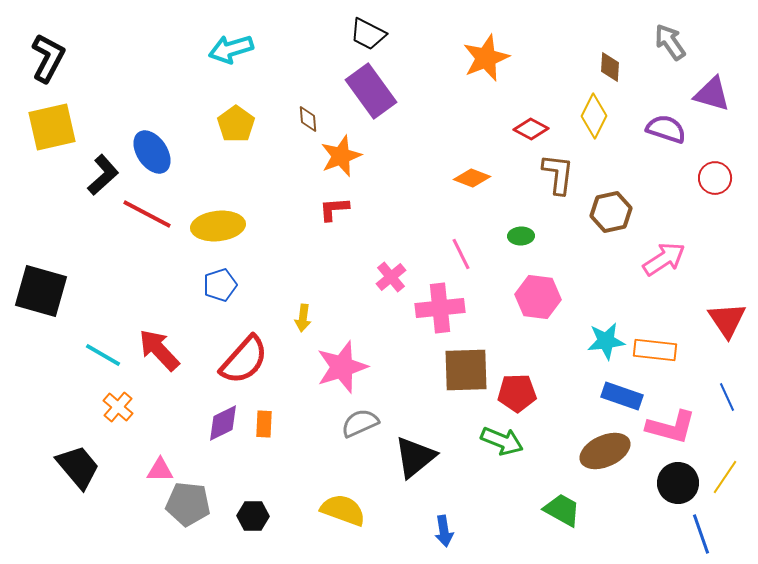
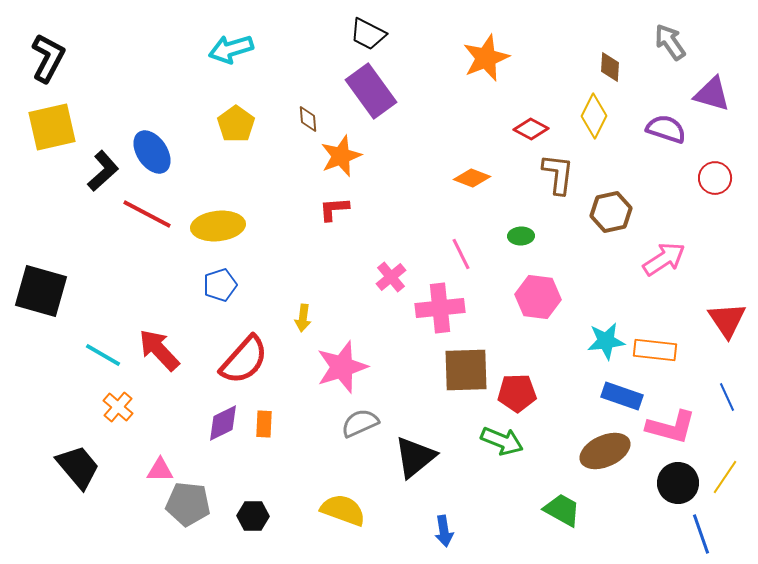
black L-shape at (103, 175): moved 4 px up
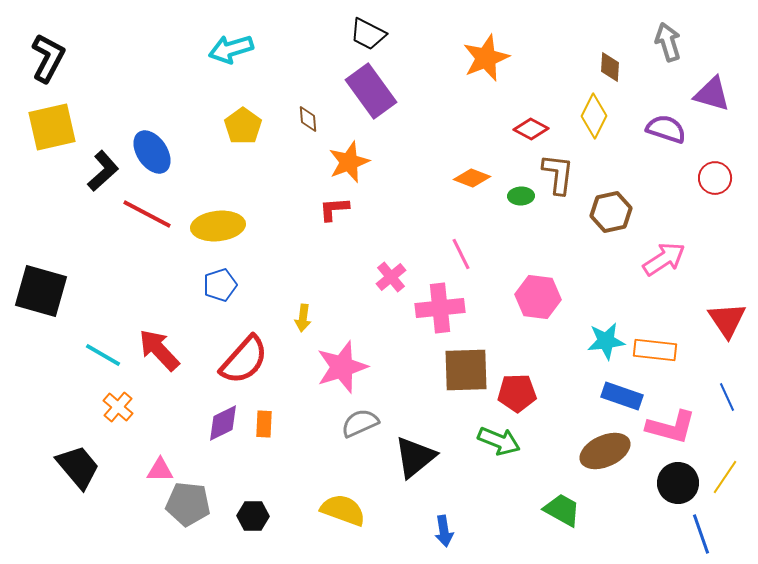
gray arrow at (670, 42): moved 2 px left; rotated 18 degrees clockwise
yellow pentagon at (236, 124): moved 7 px right, 2 px down
orange star at (341, 156): moved 8 px right, 6 px down
green ellipse at (521, 236): moved 40 px up
green arrow at (502, 441): moved 3 px left
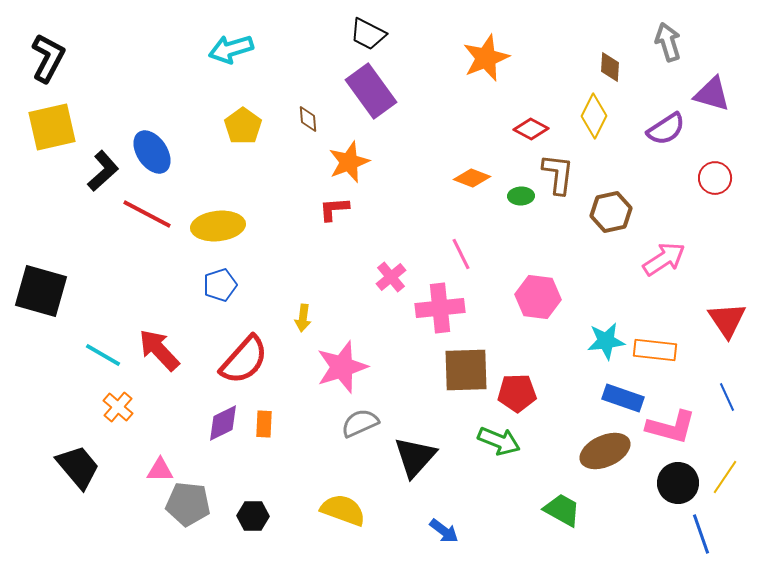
purple semicircle at (666, 129): rotated 129 degrees clockwise
blue rectangle at (622, 396): moved 1 px right, 2 px down
black triangle at (415, 457): rotated 9 degrees counterclockwise
blue arrow at (444, 531): rotated 44 degrees counterclockwise
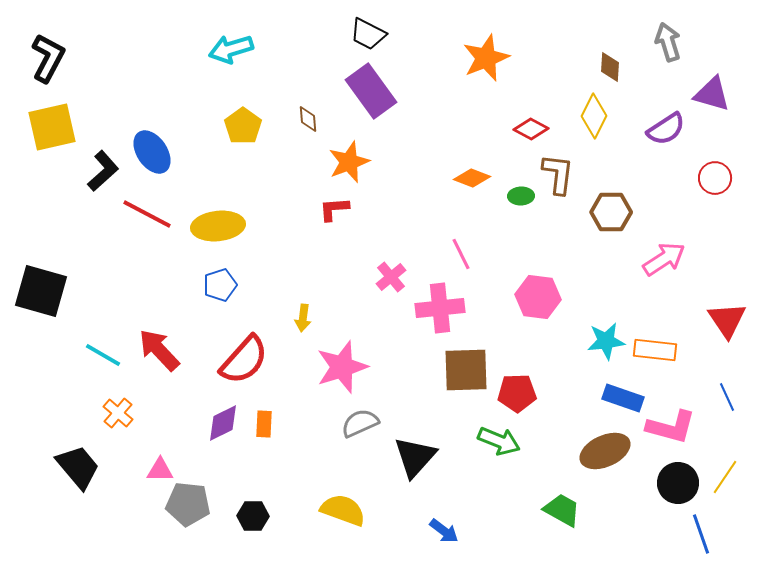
brown hexagon at (611, 212): rotated 12 degrees clockwise
orange cross at (118, 407): moved 6 px down
